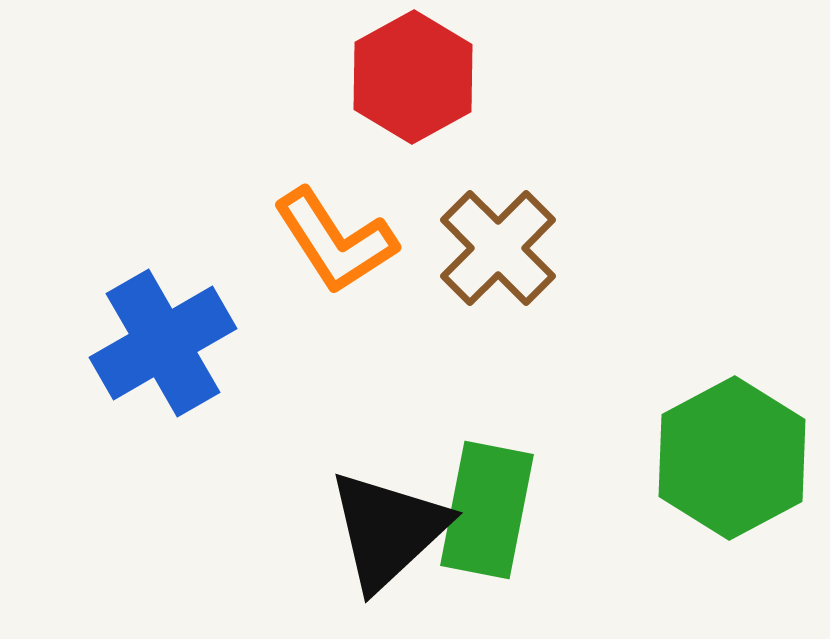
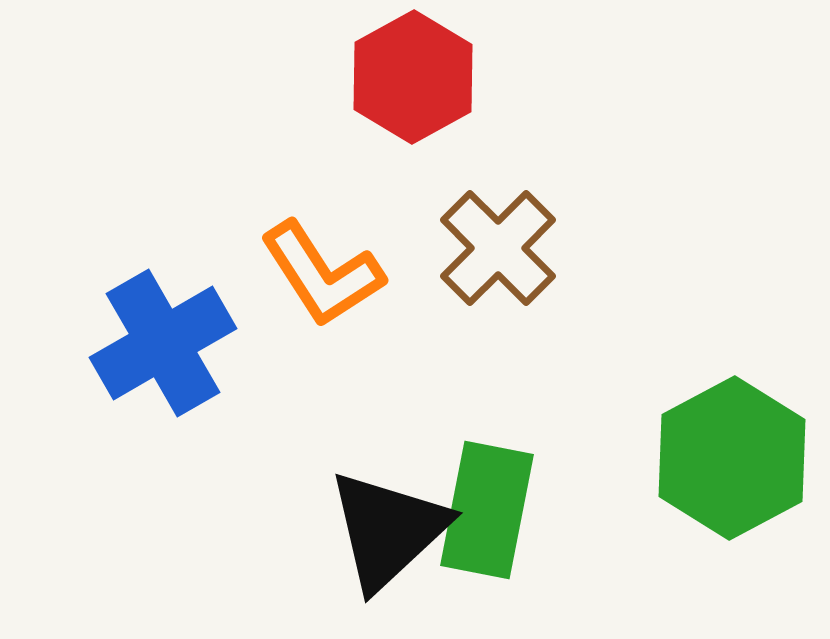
orange L-shape: moved 13 px left, 33 px down
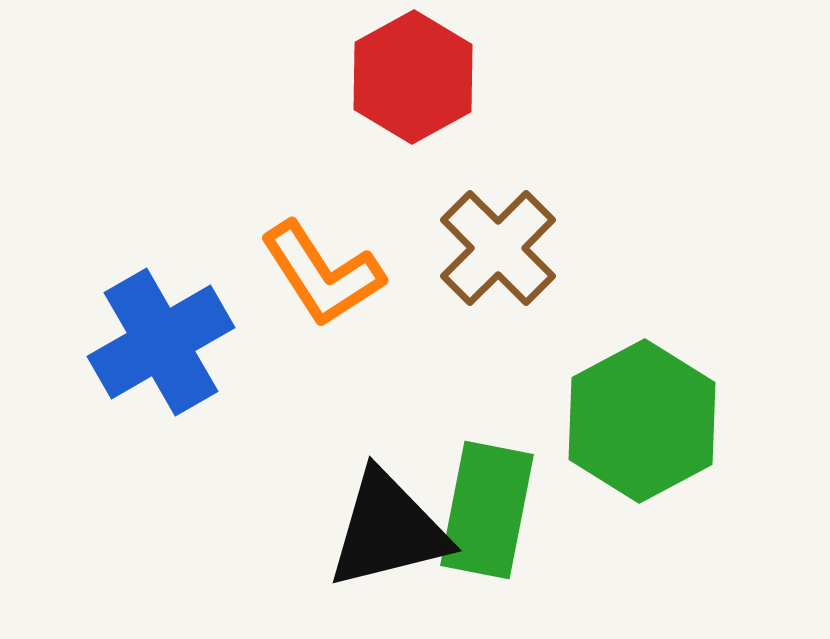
blue cross: moved 2 px left, 1 px up
green hexagon: moved 90 px left, 37 px up
black triangle: rotated 29 degrees clockwise
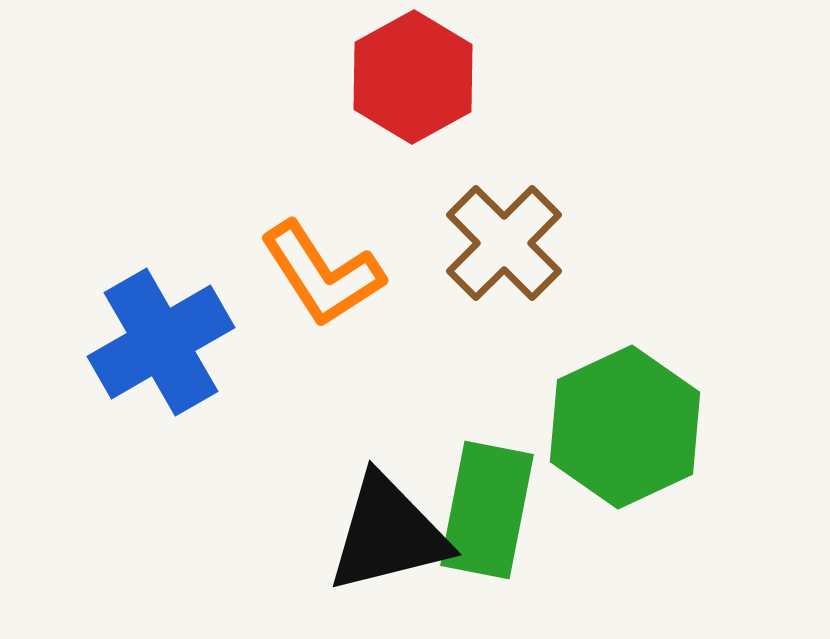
brown cross: moved 6 px right, 5 px up
green hexagon: moved 17 px left, 6 px down; rotated 3 degrees clockwise
black triangle: moved 4 px down
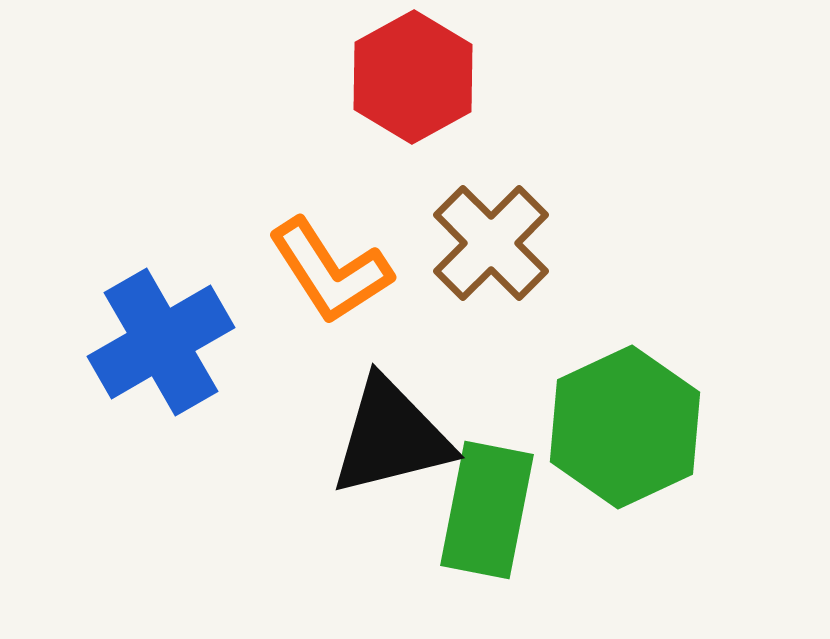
brown cross: moved 13 px left
orange L-shape: moved 8 px right, 3 px up
black triangle: moved 3 px right, 97 px up
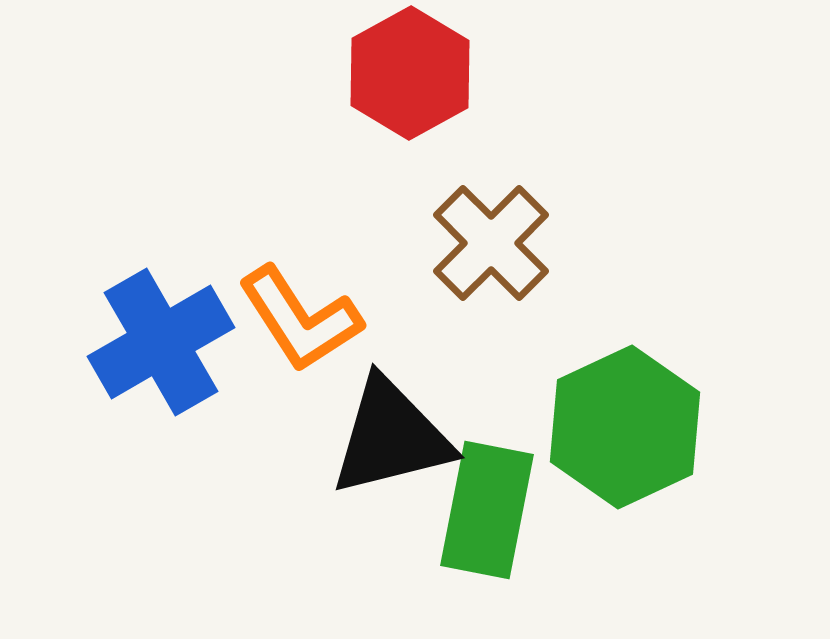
red hexagon: moved 3 px left, 4 px up
orange L-shape: moved 30 px left, 48 px down
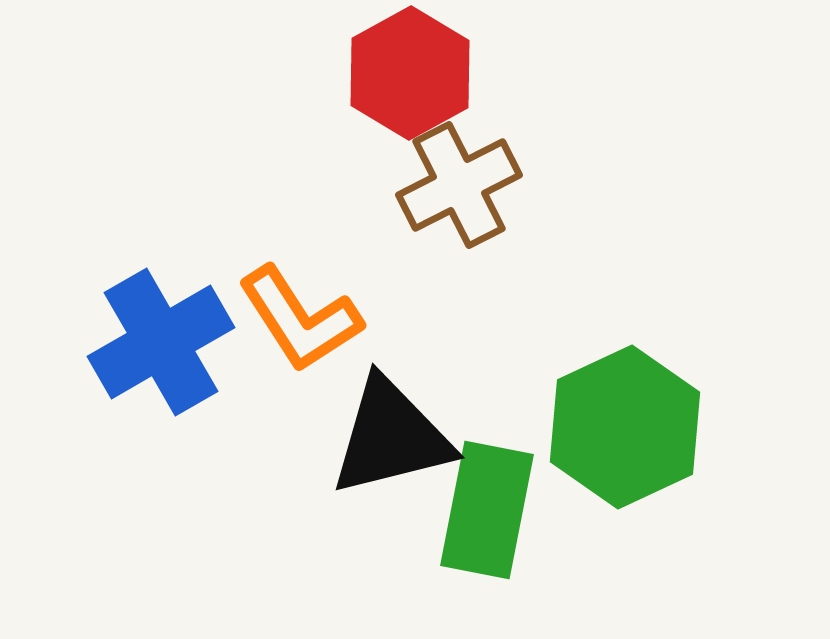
brown cross: moved 32 px left, 58 px up; rotated 18 degrees clockwise
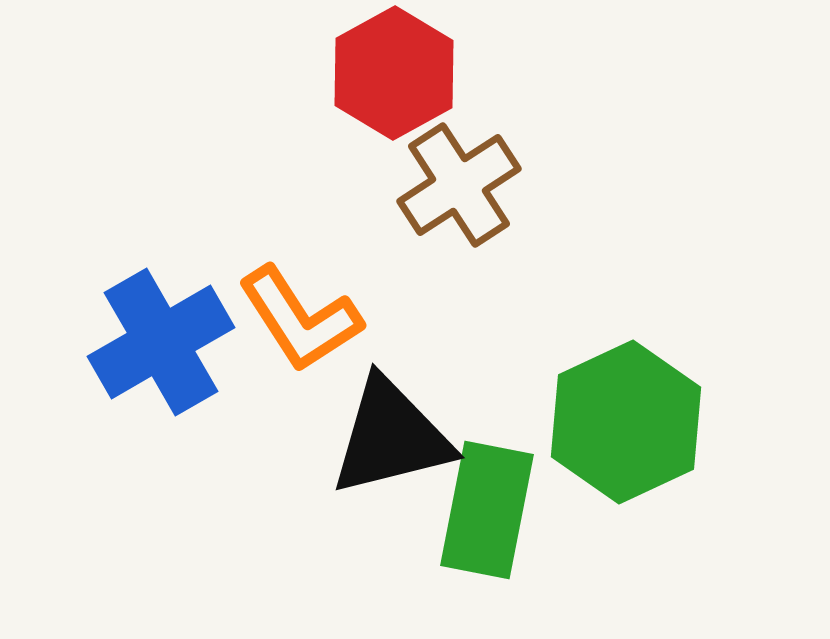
red hexagon: moved 16 px left
brown cross: rotated 6 degrees counterclockwise
green hexagon: moved 1 px right, 5 px up
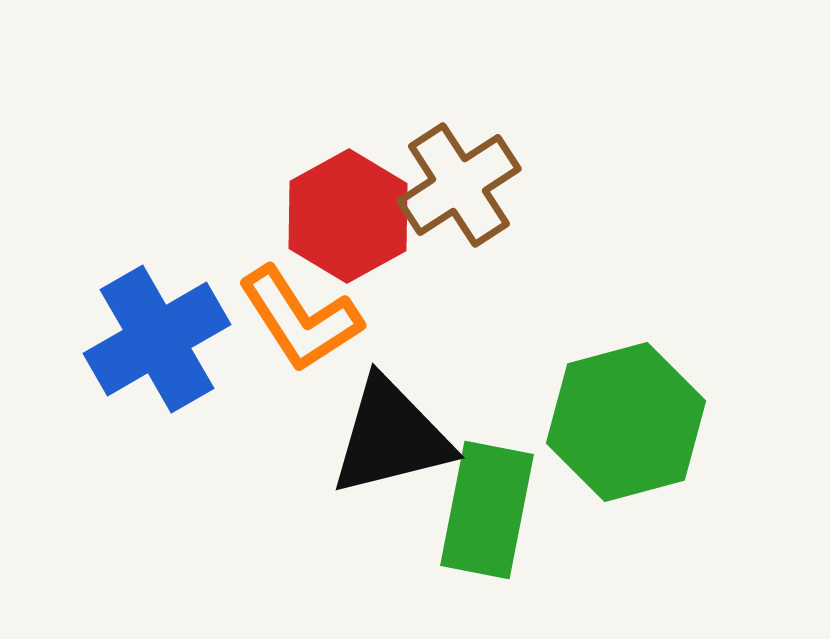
red hexagon: moved 46 px left, 143 px down
blue cross: moved 4 px left, 3 px up
green hexagon: rotated 10 degrees clockwise
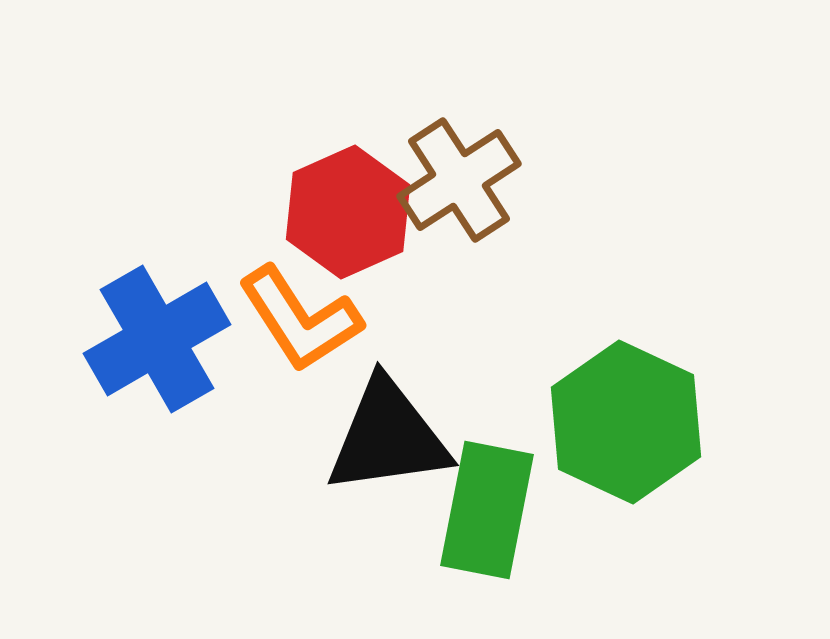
brown cross: moved 5 px up
red hexagon: moved 4 px up; rotated 5 degrees clockwise
green hexagon: rotated 20 degrees counterclockwise
black triangle: moved 3 px left; rotated 6 degrees clockwise
